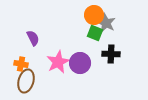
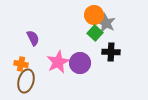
green square: rotated 21 degrees clockwise
black cross: moved 2 px up
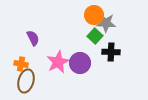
gray star: rotated 24 degrees counterclockwise
green square: moved 3 px down
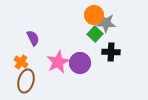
green square: moved 2 px up
orange cross: moved 2 px up; rotated 24 degrees clockwise
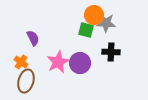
green square: moved 9 px left, 4 px up; rotated 28 degrees counterclockwise
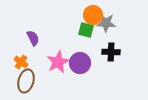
orange circle: moved 1 px left
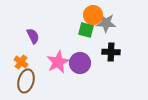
purple semicircle: moved 2 px up
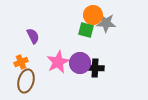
black cross: moved 16 px left, 16 px down
orange cross: rotated 32 degrees clockwise
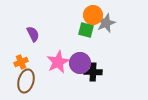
gray star: rotated 24 degrees counterclockwise
purple semicircle: moved 2 px up
black cross: moved 2 px left, 4 px down
